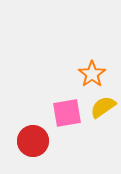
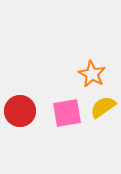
orange star: rotated 8 degrees counterclockwise
red circle: moved 13 px left, 30 px up
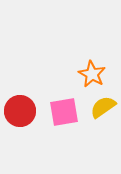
pink square: moved 3 px left, 1 px up
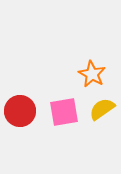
yellow semicircle: moved 1 px left, 2 px down
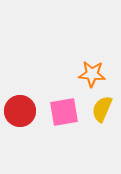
orange star: rotated 24 degrees counterclockwise
yellow semicircle: rotated 32 degrees counterclockwise
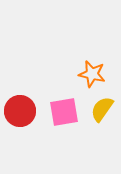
orange star: rotated 8 degrees clockwise
yellow semicircle: rotated 12 degrees clockwise
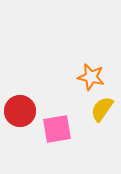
orange star: moved 1 px left, 3 px down
pink square: moved 7 px left, 17 px down
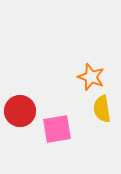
orange star: rotated 8 degrees clockwise
yellow semicircle: rotated 44 degrees counterclockwise
